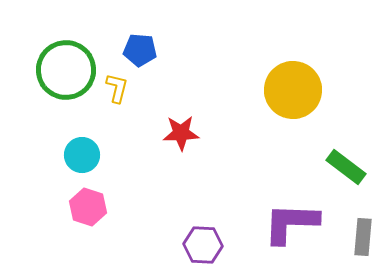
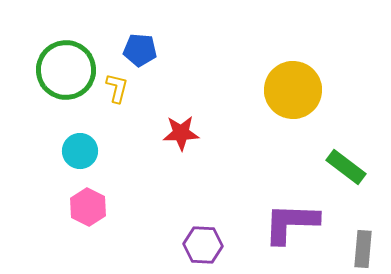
cyan circle: moved 2 px left, 4 px up
pink hexagon: rotated 9 degrees clockwise
gray rectangle: moved 12 px down
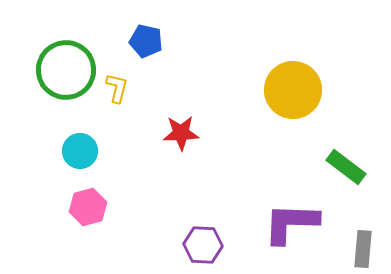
blue pentagon: moved 6 px right, 9 px up; rotated 8 degrees clockwise
pink hexagon: rotated 18 degrees clockwise
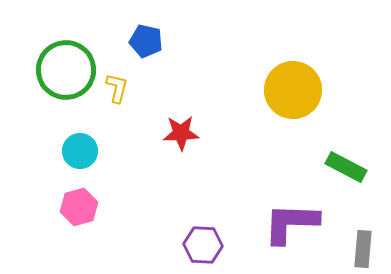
green rectangle: rotated 9 degrees counterclockwise
pink hexagon: moved 9 px left
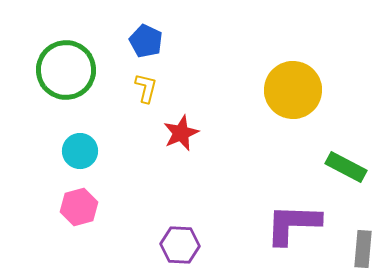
blue pentagon: rotated 12 degrees clockwise
yellow L-shape: moved 29 px right
red star: rotated 21 degrees counterclockwise
purple L-shape: moved 2 px right, 1 px down
purple hexagon: moved 23 px left
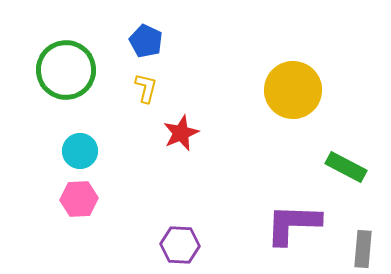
pink hexagon: moved 8 px up; rotated 12 degrees clockwise
